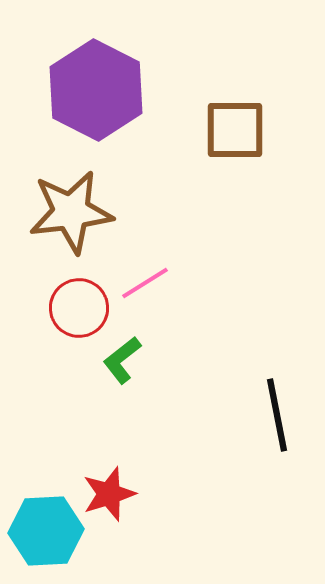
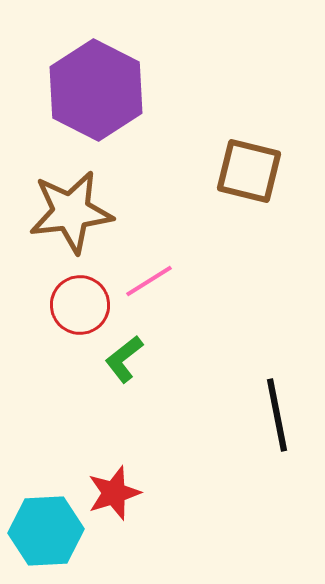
brown square: moved 14 px right, 41 px down; rotated 14 degrees clockwise
pink line: moved 4 px right, 2 px up
red circle: moved 1 px right, 3 px up
green L-shape: moved 2 px right, 1 px up
red star: moved 5 px right, 1 px up
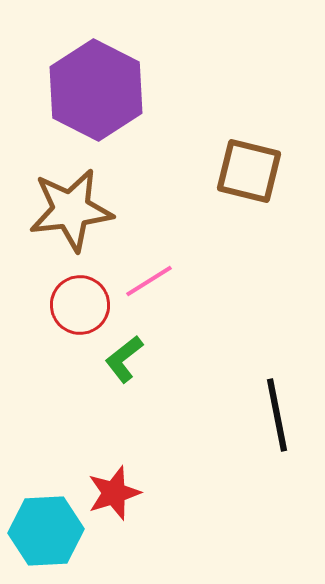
brown star: moved 2 px up
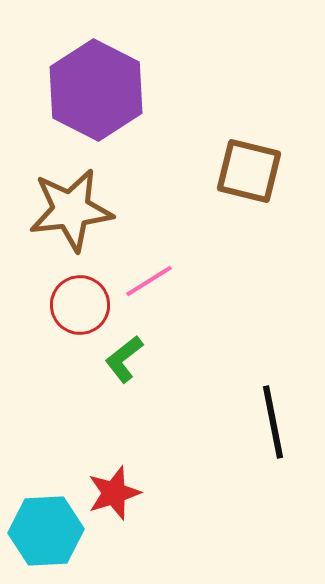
black line: moved 4 px left, 7 px down
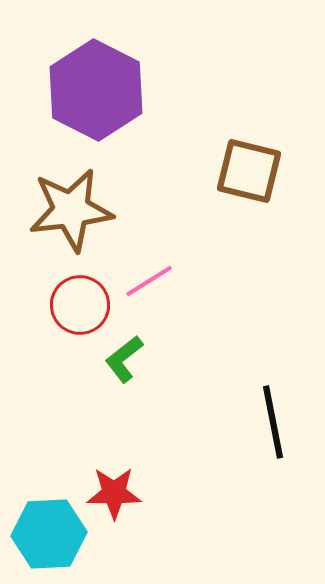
red star: rotated 18 degrees clockwise
cyan hexagon: moved 3 px right, 3 px down
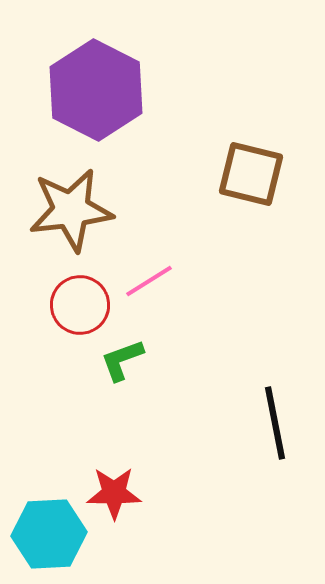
brown square: moved 2 px right, 3 px down
green L-shape: moved 2 px left, 1 px down; rotated 18 degrees clockwise
black line: moved 2 px right, 1 px down
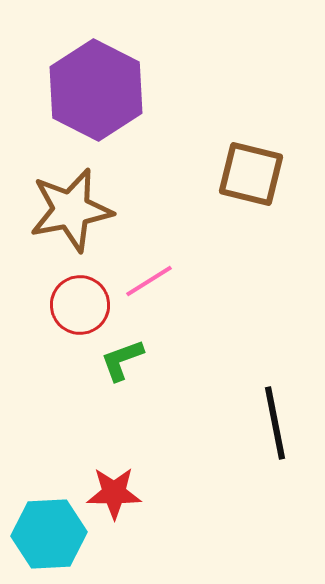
brown star: rotated 4 degrees counterclockwise
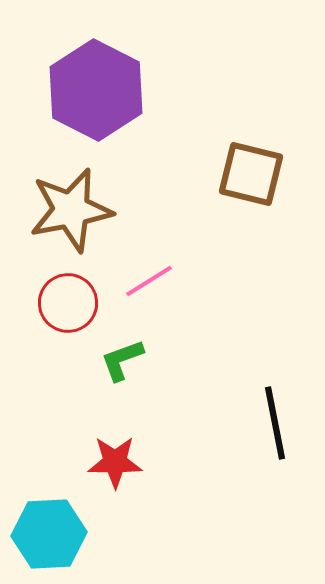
red circle: moved 12 px left, 2 px up
red star: moved 1 px right, 31 px up
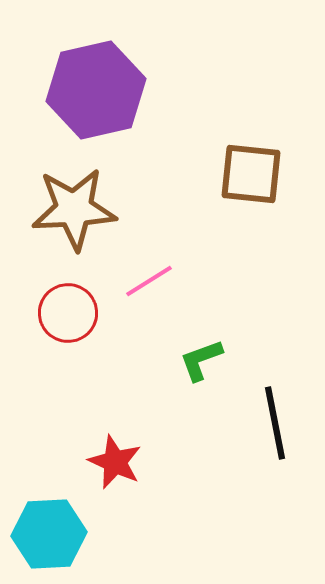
purple hexagon: rotated 20 degrees clockwise
brown square: rotated 8 degrees counterclockwise
brown star: moved 3 px right, 1 px up; rotated 8 degrees clockwise
red circle: moved 10 px down
green L-shape: moved 79 px right
red star: rotated 24 degrees clockwise
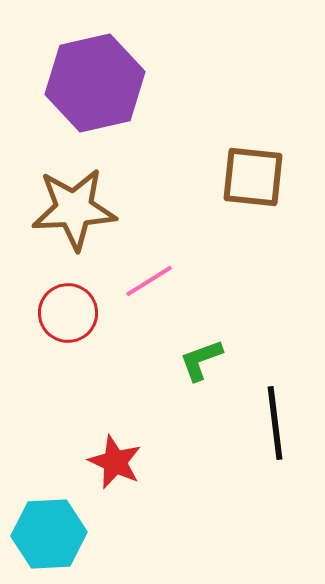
purple hexagon: moved 1 px left, 7 px up
brown square: moved 2 px right, 3 px down
black line: rotated 4 degrees clockwise
